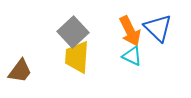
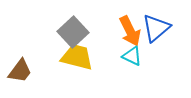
blue triangle: moved 2 px left; rotated 36 degrees clockwise
yellow trapezoid: rotated 100 degrees clockwise
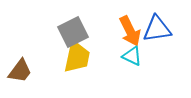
blue triangle: moved 1 px right, 1 px down; rotated 32 degrees clockwise
gray square: rotated 16 degrees clockwise
yellow trapezoid: rotated 88 degrees clockwise
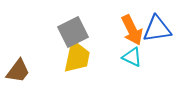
orange arrow: moved 2 px right, 1 px up
cyan triangle: moved 1 px down
brown trapezoid: moved 2 px left
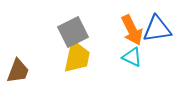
brown trapezoid: rotated 16 degrees counterclockwise
